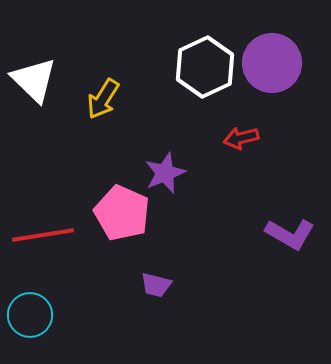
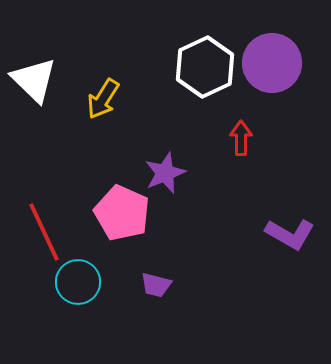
red arrow: rotated 104 degrees clockwise
red line: moved 1 px right, 3 px up; rotated 74 degrees clockwise
cyan circle: moved 48 px right, 33 px up
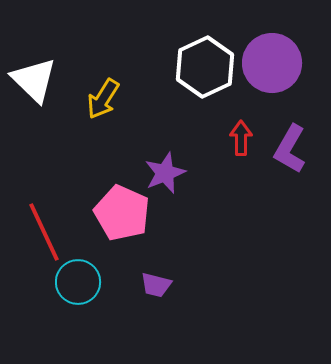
purple L-shape: moved 85 px up; rotated 90 degrees clockwise
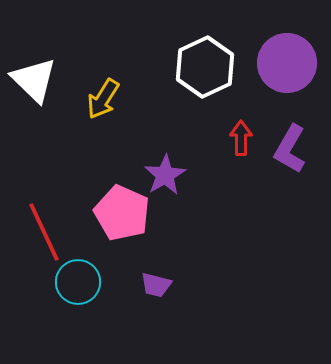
purple circle: moved 15 px right
purple star: moved 2 px down; rotated 9 degrees counterclockwise
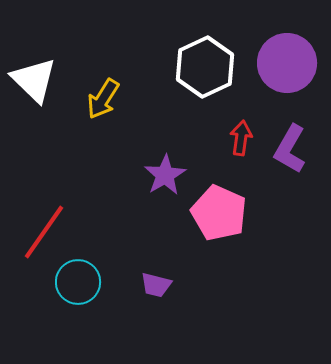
red arrow: rotated 8 degrees clockwise
pink pentagon: moved 97 px right
red line: rotated 60 degrees clockwise
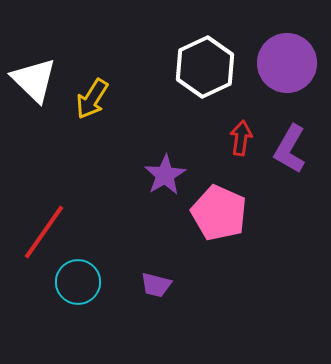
yellow arrow: moved 11 px left
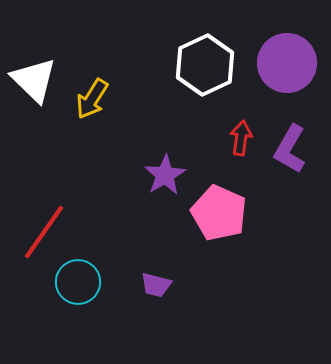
white hexagon: moved 2 px up
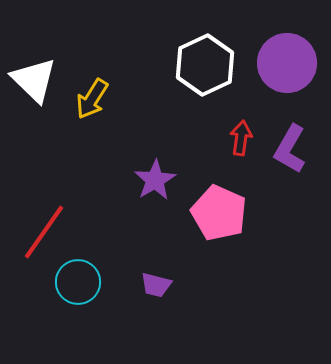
purple star: moved 10 px left, 5 px down
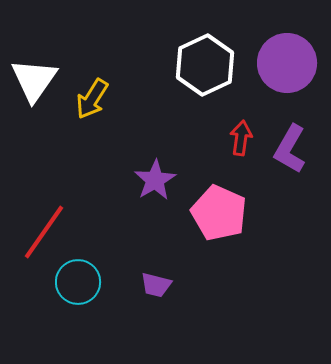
white triangle: rotated 21 degrees clockwise
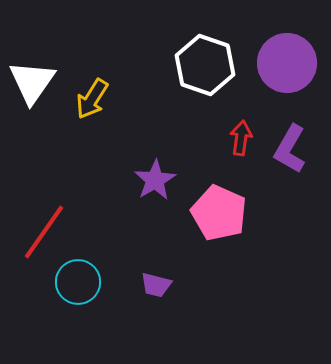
white hexagon: rotated 16 degrees counterclockwise
white triangle: moved 2 px left, 2 px down
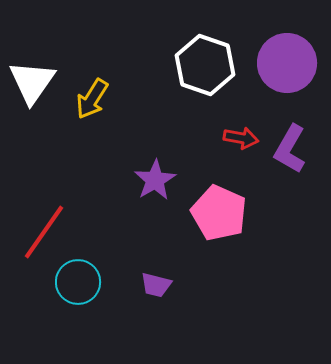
red arrow: rotated 92 degrees clockwise
